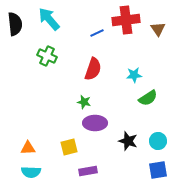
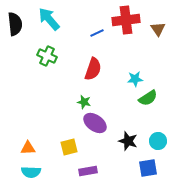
cyan star: moved 1 px right, 4 px down
purple ellipse: rotated 35 degrees clockwise
blue square: moved 10 px left, 2 px up
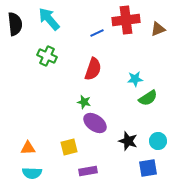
brown triangle: rotated 42 degrees clockwise
cyan semicircle: moved 1 px right, 1 px down
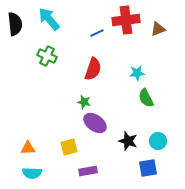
cyan star: moved 2 px right, 6 px up
green semicircle: moved 2 px left; rotated 96 degrees clockwise
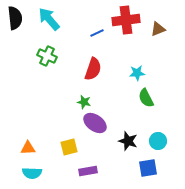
black semicircle: moved 6 px up
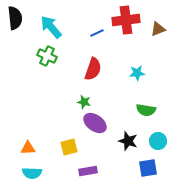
cyan arrow: moved 2 px right, 8 px down
green semicircle: moved 12 px down; rotated 54 degrees counterclockwise
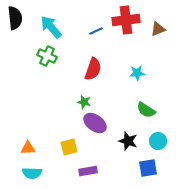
blue line: moved 1 px left, 2 px up
green semicircle: rotated 24 degrees clockwise
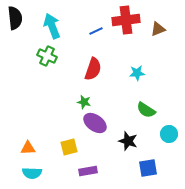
cyan arrow: moved 1 px right, 1 px up; rotated 20 degrees clockwise
cyan circle: moved 11 px right, 7 px up
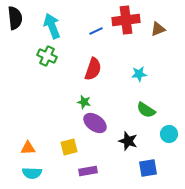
cyan star: moved 2 px right, 1 px down
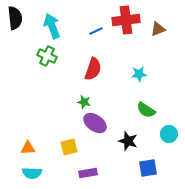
purple rectangle: moved 2 px down
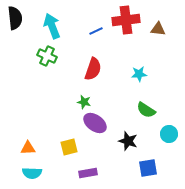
brown triangle: rotated 28 degrees clockwise
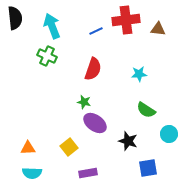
yellow square: rotated 24 degrees counterclockwise
